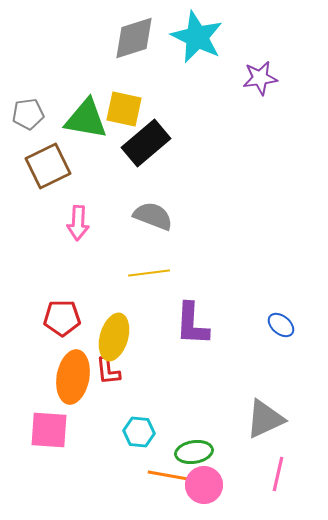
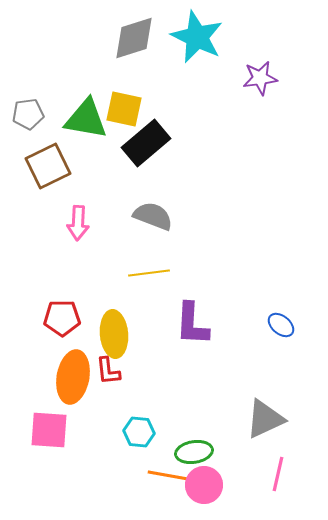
yellow ellipse: moved 3 px up; rotated 21 degrees counterclockwise
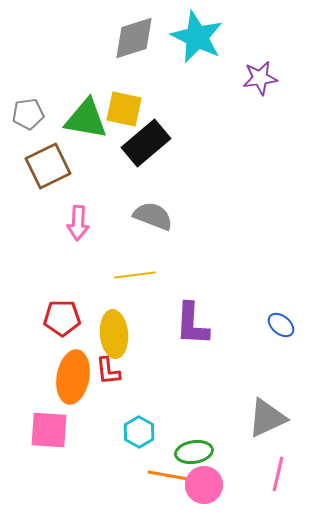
yellow line: moved 14 px left, 2 px down
gray triangle: moved 2 px right, 1 px up
cyan hexagon: rotated 24 degrees clockwise
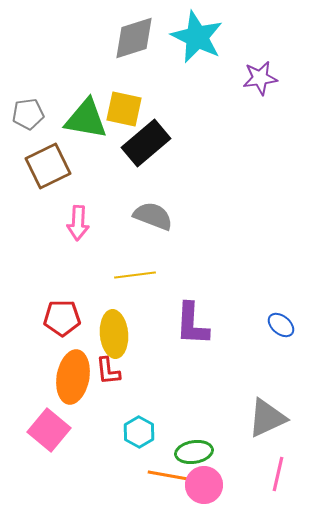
pink square: rotated 36 degrees clockwise
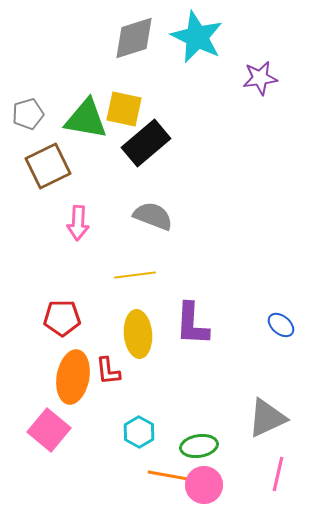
gray pentagon: rotated 8 degrees counterclockwise
yellow ellipse: moved 24 px right
green ellipse: moved 5 px right, 6 px up
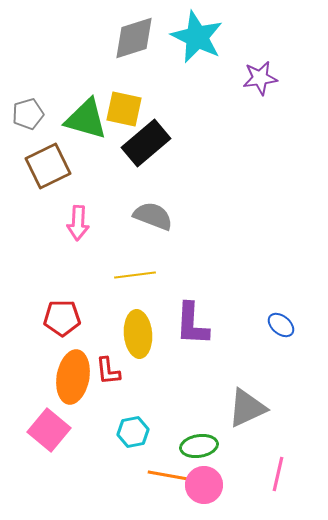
green triangle: rotated 6 degrees clockwise
gray triangle: moved 20 px left, 10 px up
cyan hexagon: moved 6 px left; rotated 20 degrees clockwise
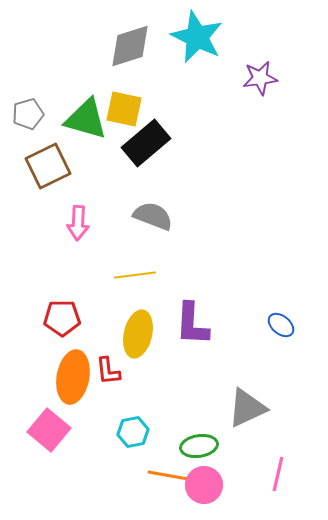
gray diamond: moved 4 px left, 8 px down
yellow ellipse: rotated 18 degrees clockwise
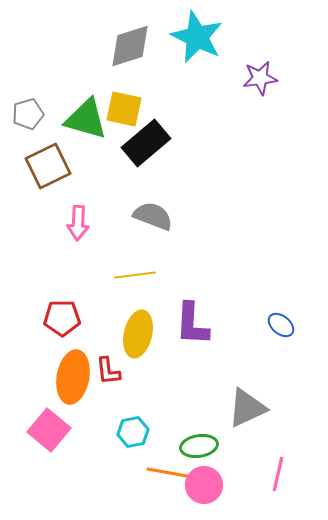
orange line: moved 1 px left, 3 px up
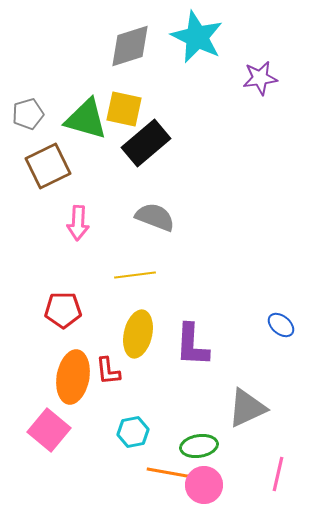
gray semicircle: moved 2 px right, 1 px down
red pentagon: moved 1 px right, 8 px up
purple L-shape: moved 21 px down
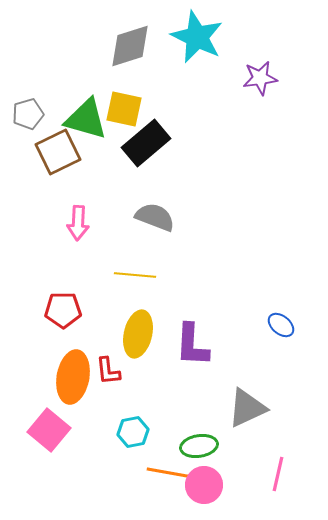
brown square: moved 10 px right, 14 px up
yellow line: rotated 12 degrees clockwise
